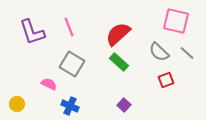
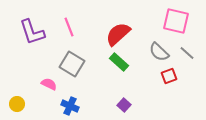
red square: moved 3 px right, 4 px up
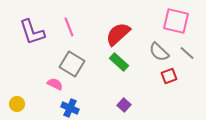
pink semicircle: moved 6 px right
blue cross: moved 2 px down
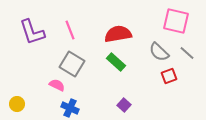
pink line: moved 1 px right, 3 px down
red semicircle: rotated 32 degrees clockwise
green rectangle: moved 3 px left
pink semicircle: moved 2 px right, 1 px down
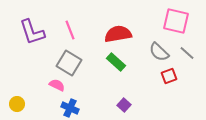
gray square: moved 3 px left, 1 px up
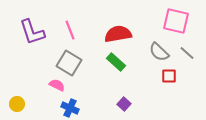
red square: rotated 21 degrees clockwise
purple square: moved 1 px up
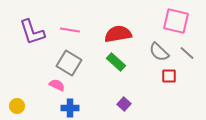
pink line: rotated 60 degrees counterclockwise
yellow circle: moved 2 px down
blue cross: rotated 24 degrees counterclockwise
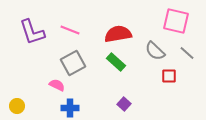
pink line: rotated 12 degrees clockwise
gray semicircle: moved 4 px left, 1 px up
gray square: moved 4 px right; rotated 30 degrees clockwise
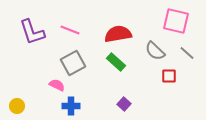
blue cross: moved 1 px right, 2 px up
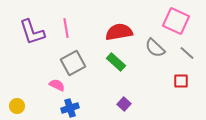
pink square: rotated 12 degrees clockwise
pink line: moved 4 px left, 2 px up; rotated 60 degrees clockwise
red semicircle: moved 1 px right, 2 px up
gray semicircle: moved 3 px up
red square: moved 12 px right, 5 px down
blue cross: moved 1 px left, 2 px down; rotated 18 degrees counterclockwise
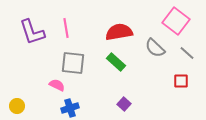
pink square: rotated 12 degrees clockwise
gray square: rotated 35 degrees clockwise
